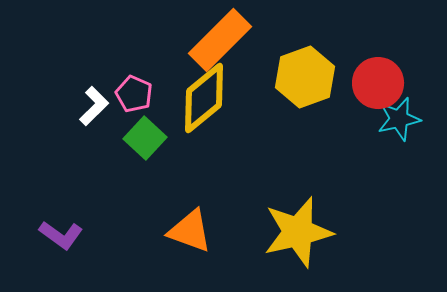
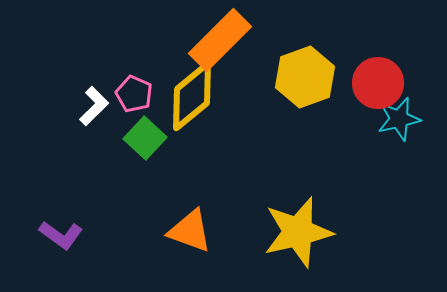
yellow diamond: moved 12 px left, 2 px up
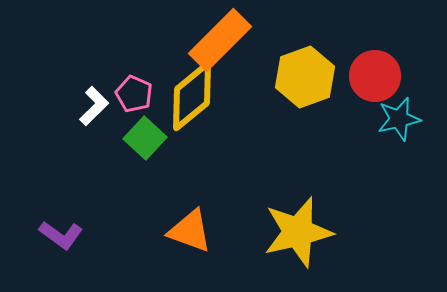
red circle: moved 3 px left, 7 px up
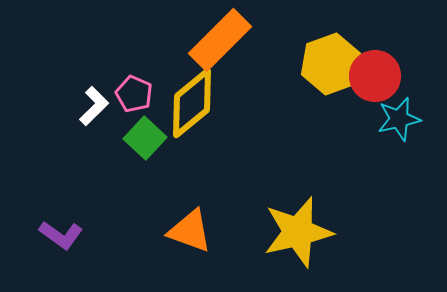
yellow hexagon: moved 26 px right, 13 px up
yellow diamond: moved 7 px down
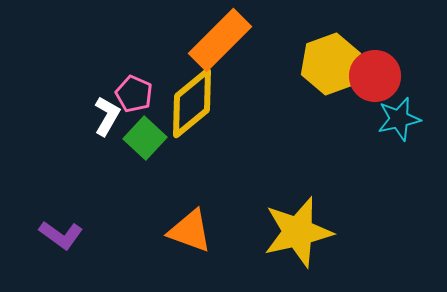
white L-shape: moved 13 px right, 10 px down; rotated 15 degrees counterclockwise
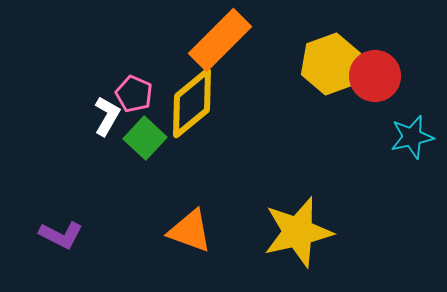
cyan star: moved 13 px right, 18 px down
purple L-shape: rotated 9 degrees counterclockwise
